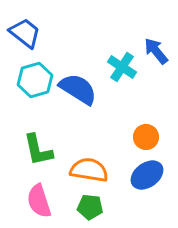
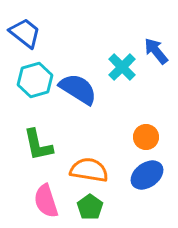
cyan cross: rotated 12 degrees clockwise
green L-shape: moved 5 px up
pink semicircle: moved 7 px right
green pentagon: rotated 30 degrees clockwise
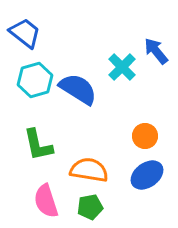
orange circle: moved 1 px left, 1 px up
green pentagon: rotated 25 degrees clockwise
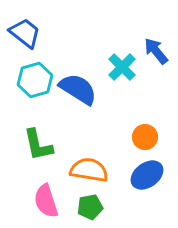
orange circle: moved 1 px down
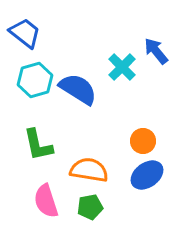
orange circle: moved 2 px left, 4 px down
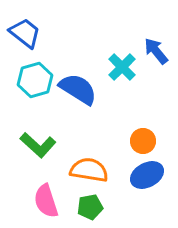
green L-shape: rotated 36 degrees counterclockwise
blue ellipse: rotated 8 degrees clockwise
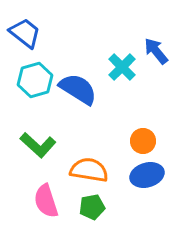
blue ellipse: rotated 12 degrees clockwise
green pentagon: moved 2 px right
